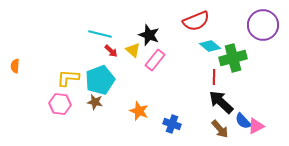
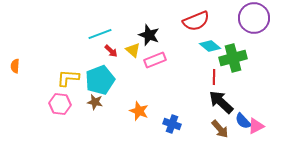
purple circle: moved 9 px left, 7 px up
cyan line: rotated 35 degrees counterclockwise
pink rectangle: rotated 30 degrees clockwise
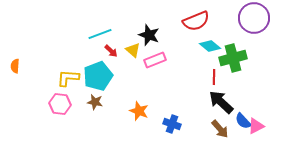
cyan pentagon: moved 2 px left, 4 px up
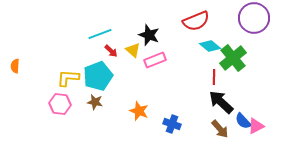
green cross: rotated 24 degrees counterclockwise
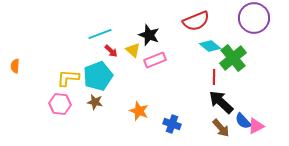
brown arrow: moved 1 px right, 1 px up
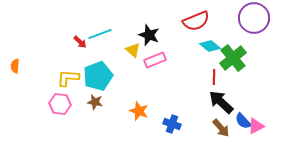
red arrow: moved 31 px left, 9 px up
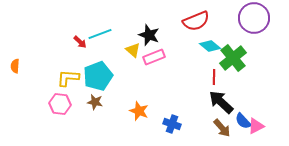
pink rectangle: moved 1 px left, 3 px up
brown arrow: moved 1 px right
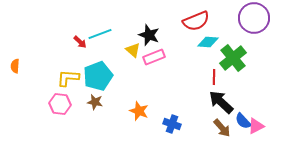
cyan diamond: moved 2 px left, 4 px up; rotated 35 degrees counterclockwise
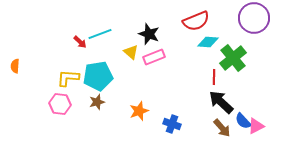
black star: moved 1 px up
yellow triangle: moved 2 px left, 2 px down
cyan pentagon: rotated 12 degrees clockwise
brown star: moved 2 px right; rotated 28 degrees counterclockwise
orange star: rotated 30 degrees clockwise
